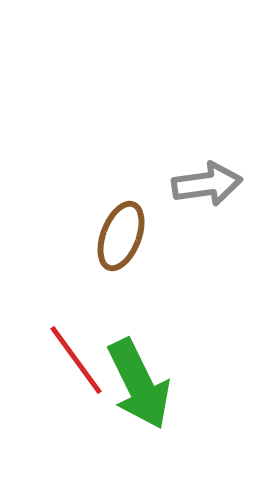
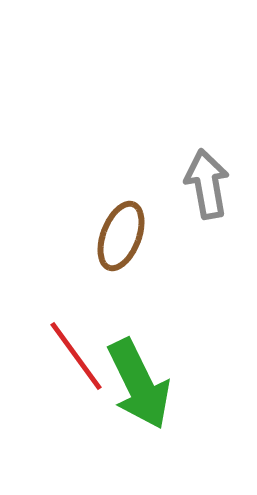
gray arrow: rotated 92 degrees counterclockwise
red line: moved 4 px up
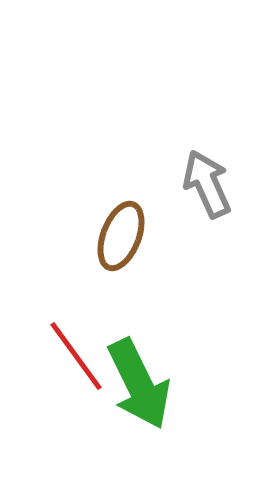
gray arrow: rotated 14 degrees counterclockwise
